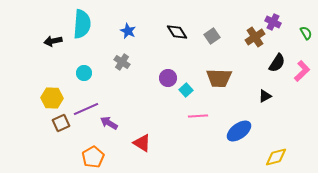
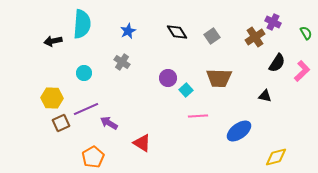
blue star: rotated 21 degrees clockwise
black triangle: rotated 40 degrees clockwise
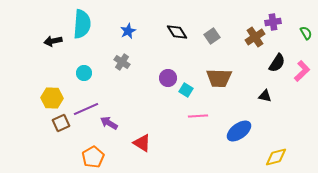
purple cross: rotated 35 degrees counterclockwise
cyan square: rotated 16 degrees counterclockwise
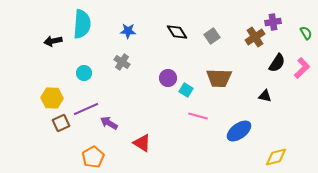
blue star: rotated 28 degrees clockwise
pink L-shape: moved 3 px up
pink line: rotated 18 degrees clockwise
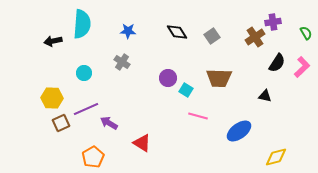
pink L-shape: moved 1 px up
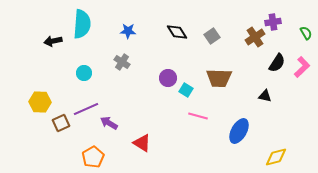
yellow hexagon: moved 12 px left, 4 px down
blue ellipse: rotated 25 degrees counterclockwise
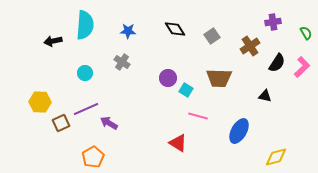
cyan semicircle: moved 3 px right, 1 px down
black diamond: moved 2 px left, 3 px up
brown cross: moved 5 px left, 9 px down
cyan circle: moved 1 px right
red triangle: moved 36 px right
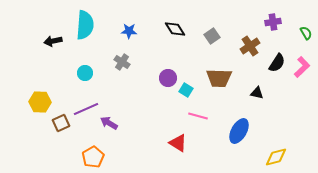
blue star: moved 1 px right
black triangle: moved 8 px left, 3 px up
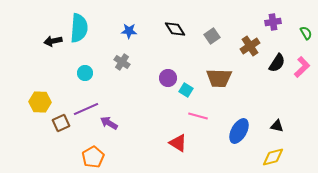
cyan semicircle: moved 6 px left, 3 px down
black triangle: moved 20 px right, 33 px down
yellow diamond: moved 3 px left
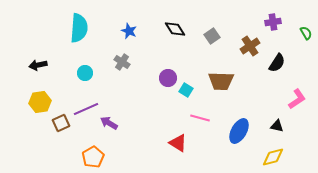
blue star: rotated 21 degrees clockwise
black arrow: moved 15 px left, 24 px down
pink L-shape: moved 5 px left, 32 px down; rotated 10 degrees clockwise
brown trapezoid: moved 2 px right, 3 px down
yellow hexagon: rotated 10 degrees counterclockwise
pink line: moved 2 px right, 2 px down
